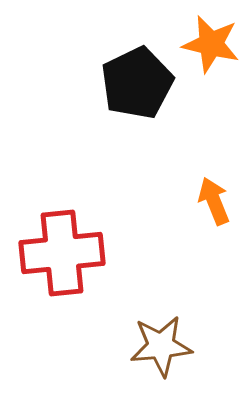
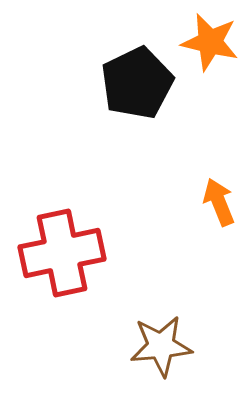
orange star: moved 1 px left, 2 px up
orange arrow: moved 5 px right, 1 px down
red cross: rotated 6 degrees counterclockwise
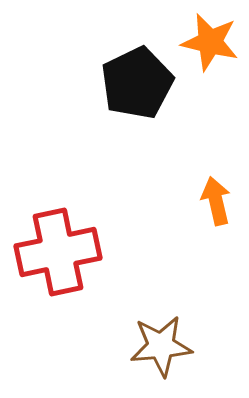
orange arrow: moved 3 px left, 1 px up; rotated 9 degrees clockwise
red cross: moved 4 px left, 1 px up
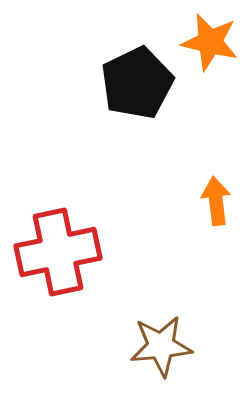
orange arrow: rotated 6 degrees clockwise
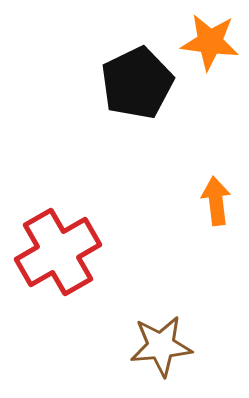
orange star: rotated 6 degrees counterclockwise
red cross: rotated 18 degrees counterclockwise
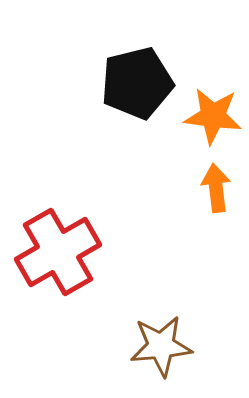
orange star: moved 3 px right, 74 px down
black pentagon: rotated 12 degrees clockwise
orange arrow: moved 13 px up
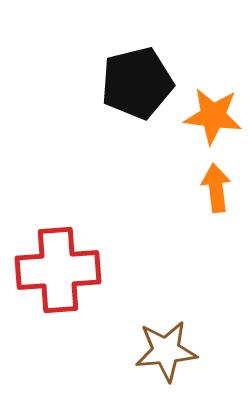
red cross: moved 18 px down; rotated 26 degrees clockwise
brown star: moved 5 px right, 5 px down
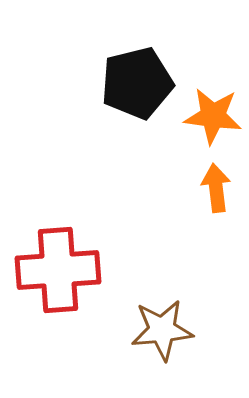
brown star: moved 4 px left, 21 px up
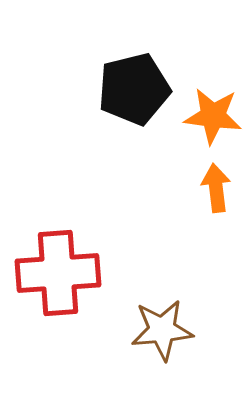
black pentagon: moved 3 px left, 6 px down
red cross: moved 3 px down
